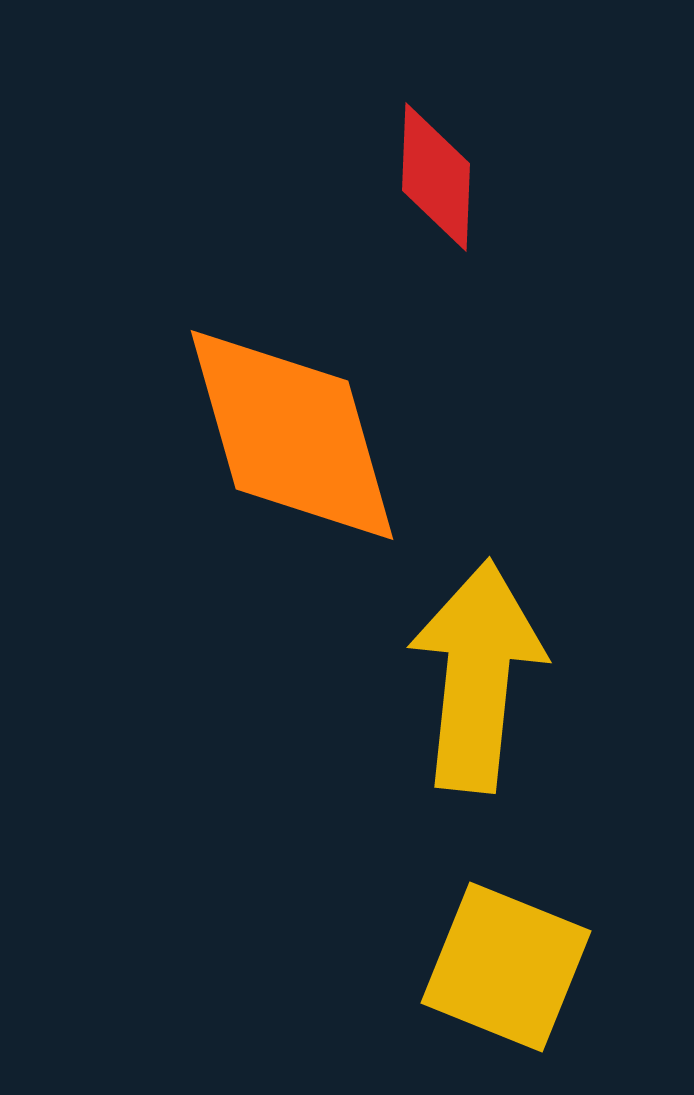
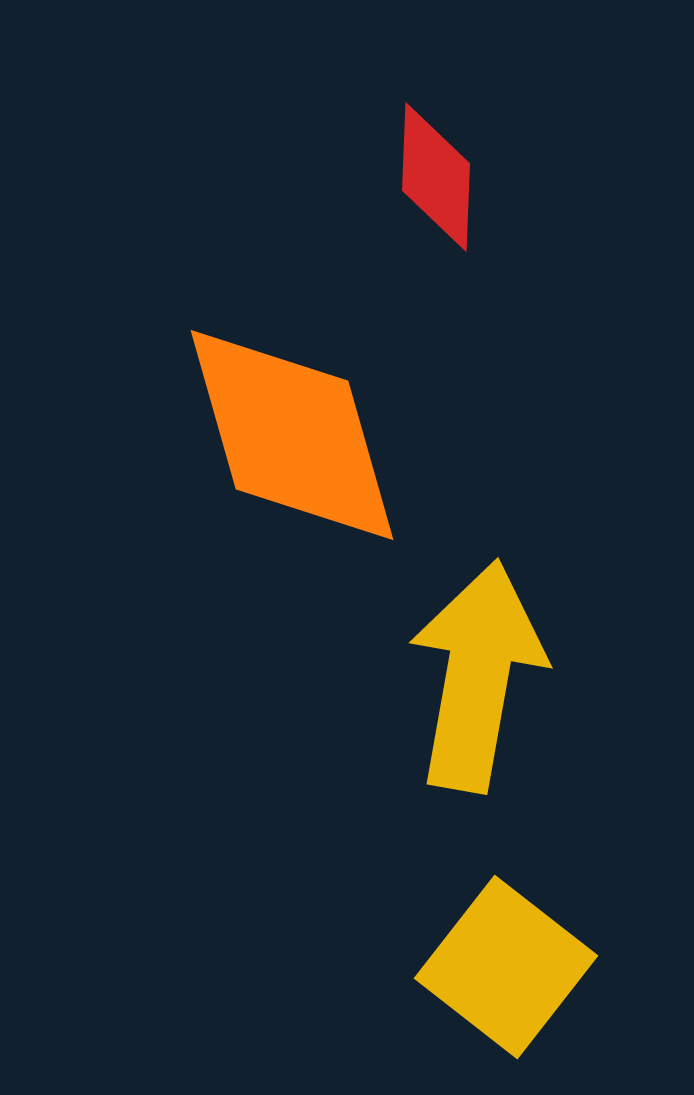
yellow arrow: rotated 4 degrees clockwise
yellow square: rotated 16 degrees clockwise
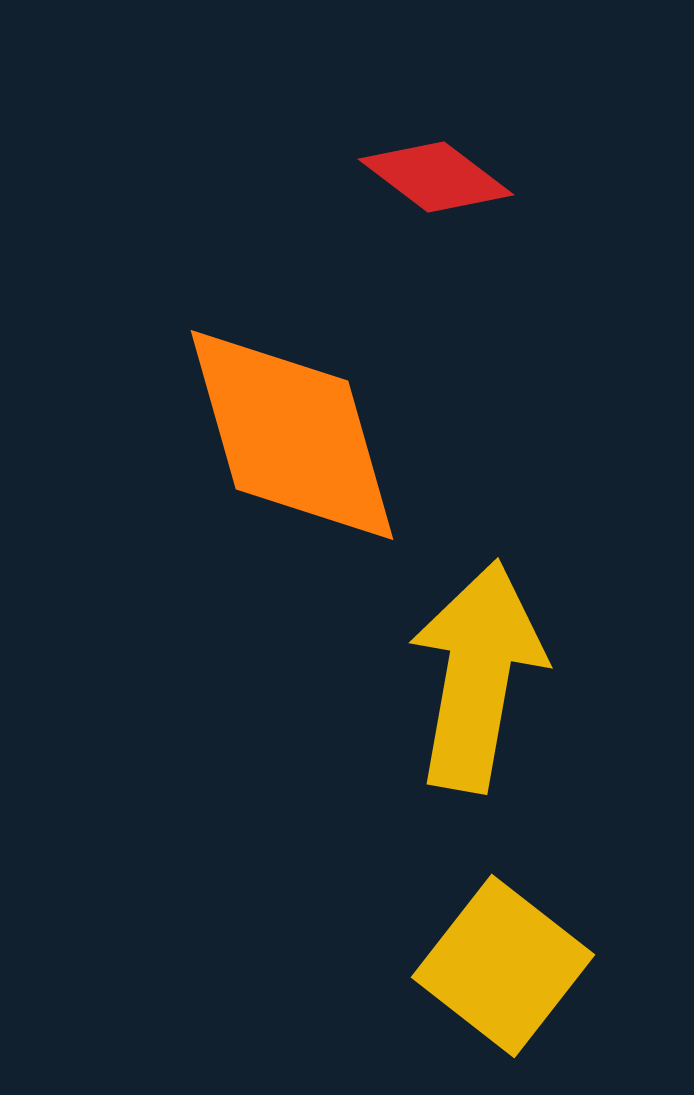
red diamond: rotated 55 degrees counterclockwise
yellow square: moved 3 px left, 1 px up
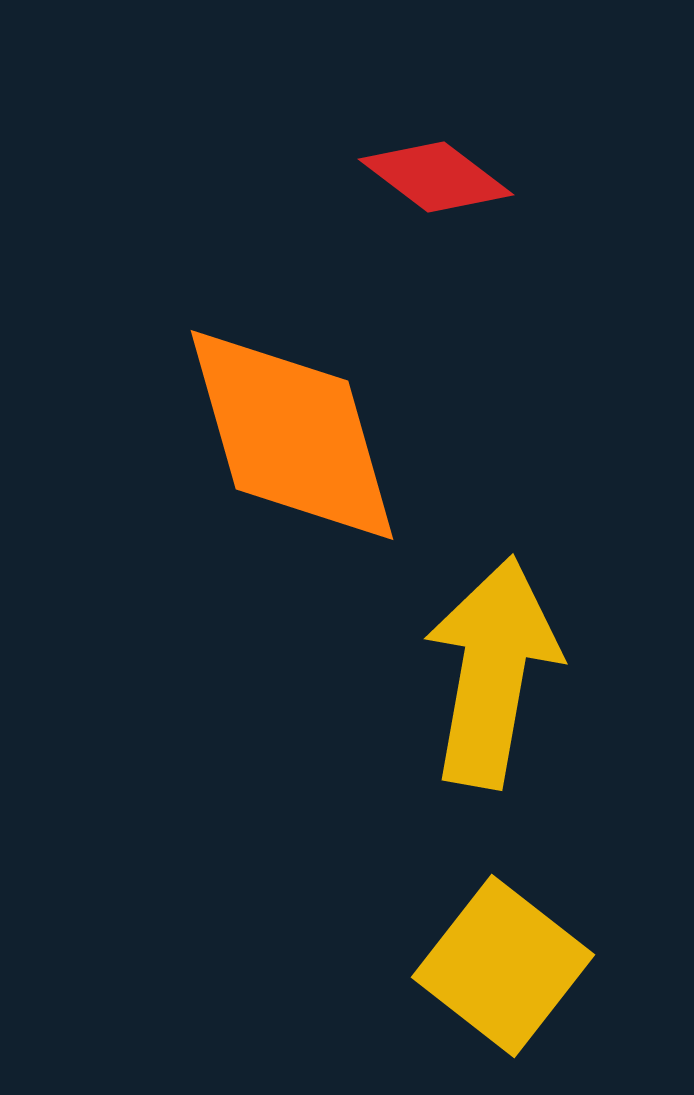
yellow arrow: moved 15 px right, 4 px up
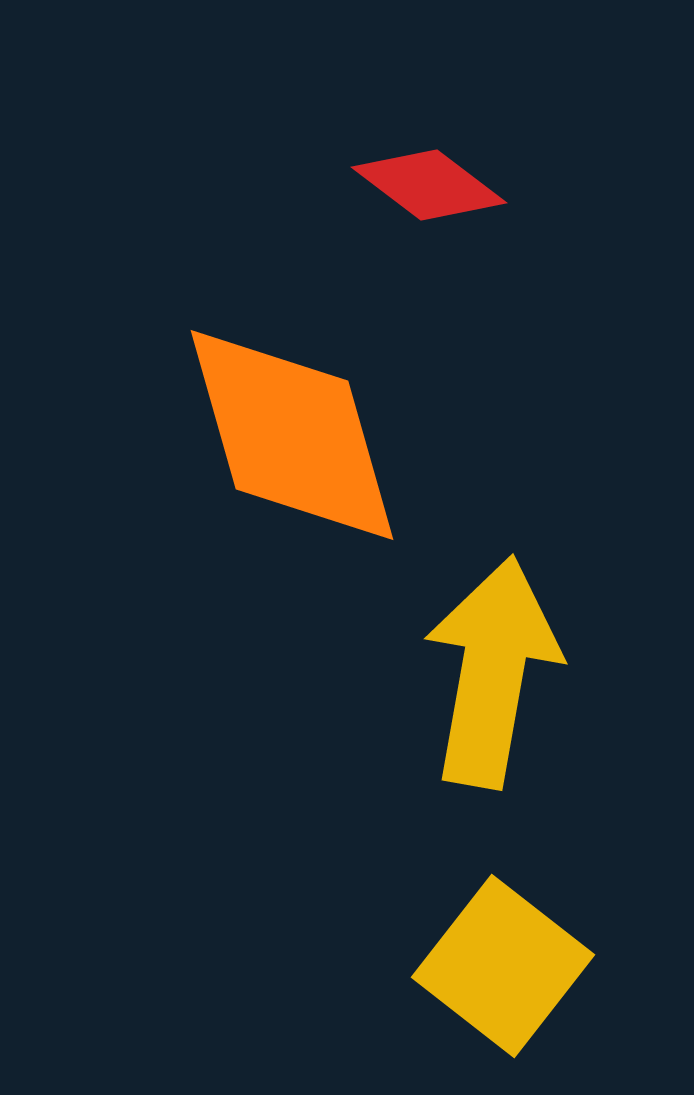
red diamond: moved 7 px left, 8 px down
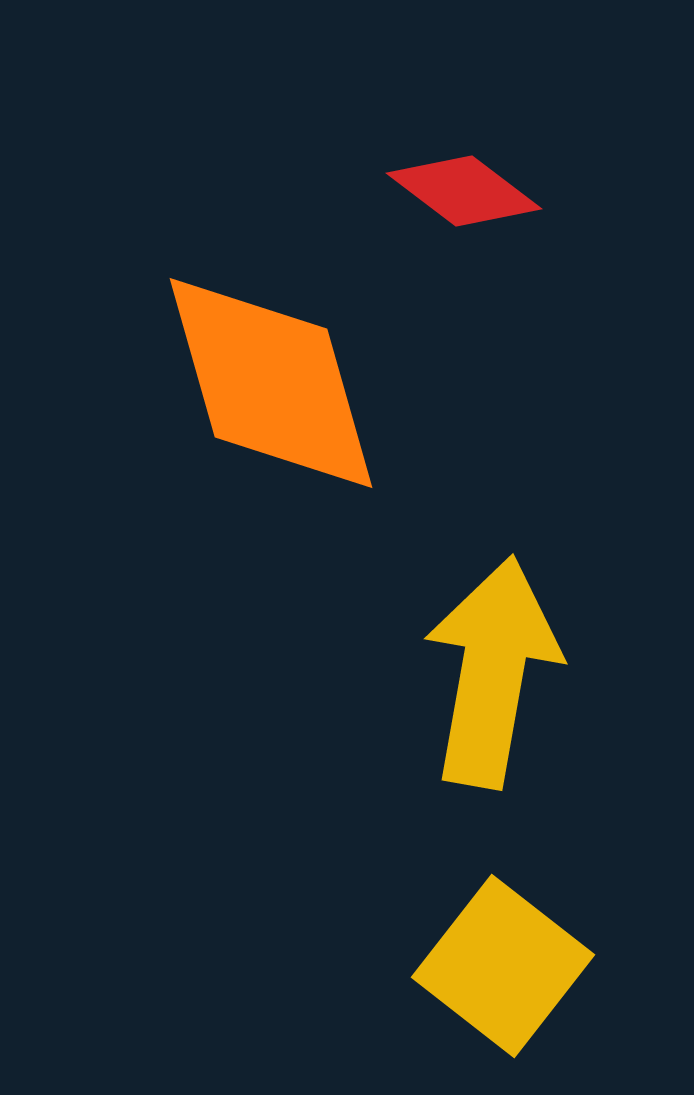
red diamond: moved 35 px right, 6 px down
orange diamond: moved 21 px left, 52 px up
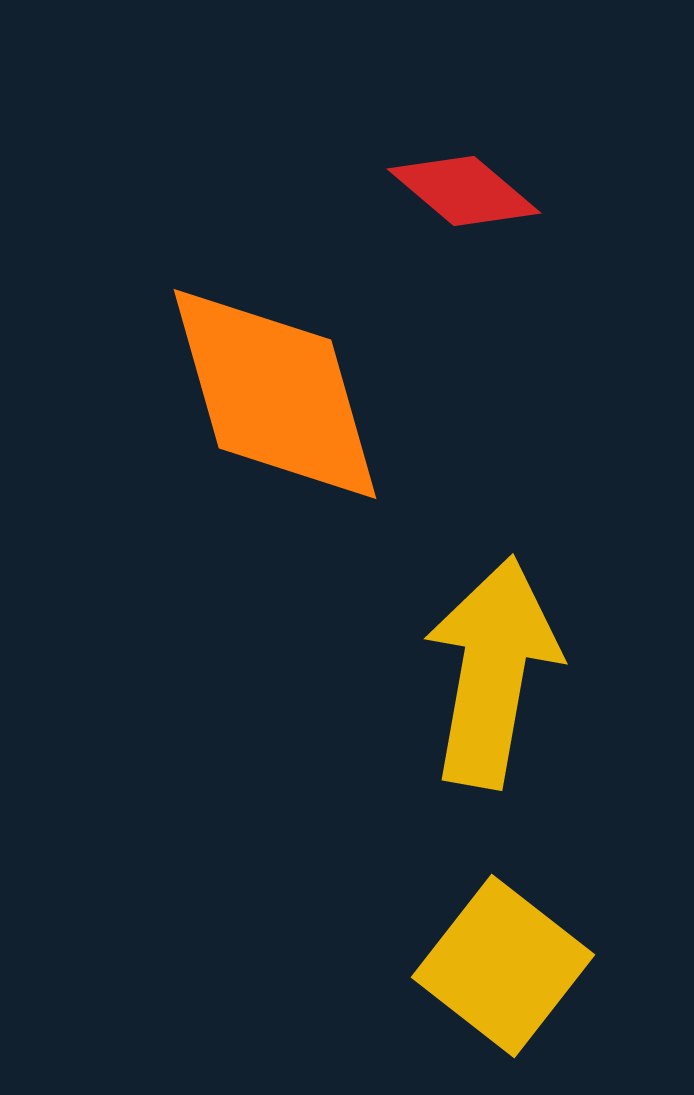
red diamond: rotated 3 degrees clockwise
orange diamond: moved 4 px right, 11 px down
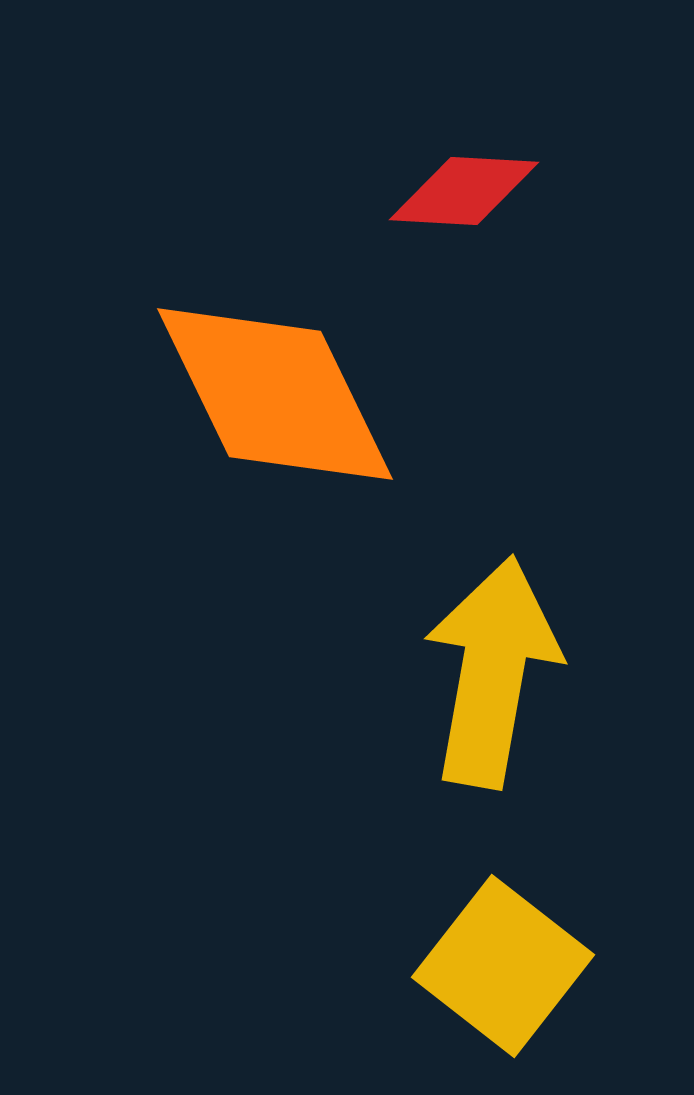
red diamond: rotated 37 degrees counterclockwise
orange diamond: rotated 10 degrees counterclockwise
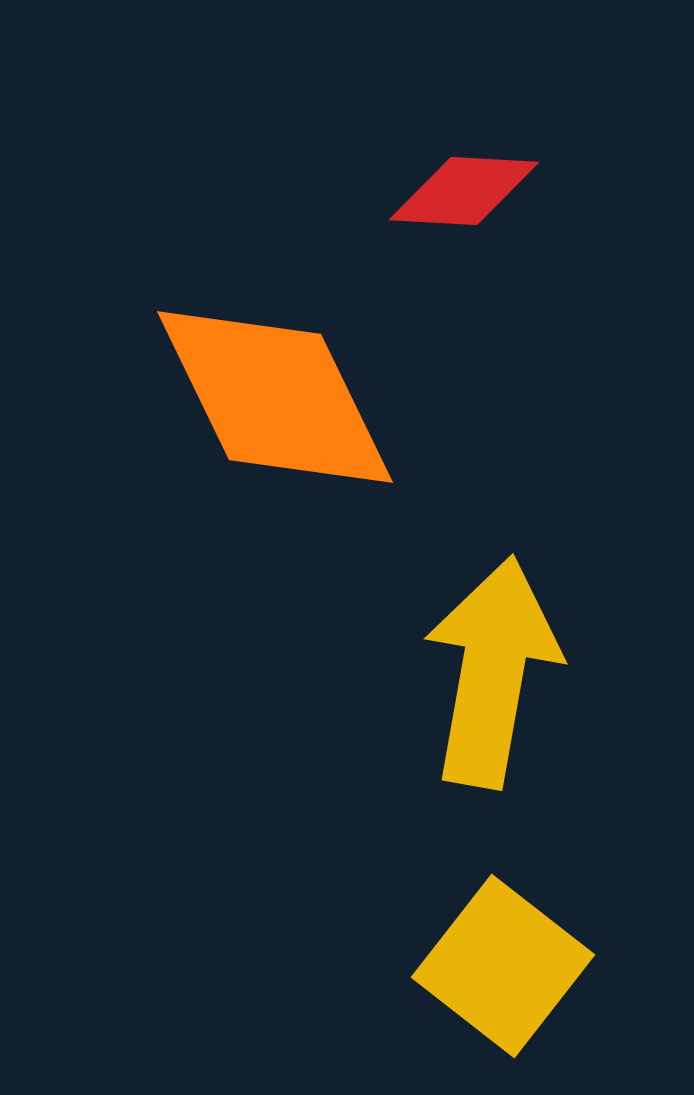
orange diamond: moved 3 px down
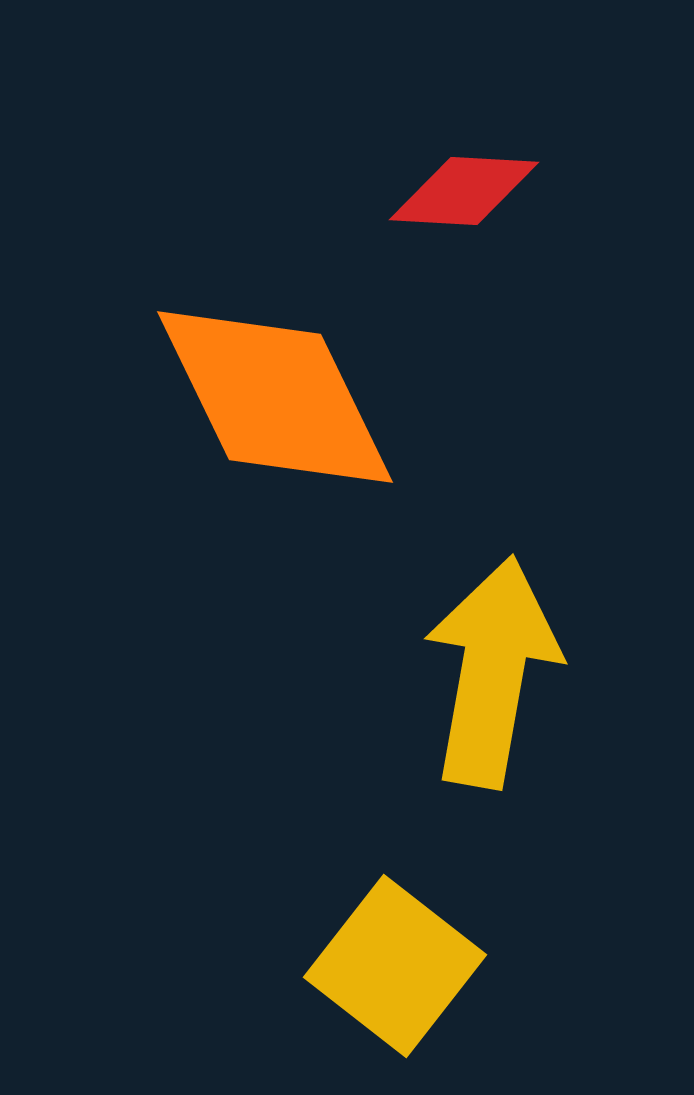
yellow square: moved 108 px left
